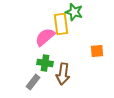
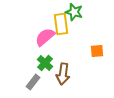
green cross: rotated 35 degrees clockwise
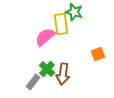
orange square: moved 1 px right, 3 px down; rotated 16 degrees counterclockwise
green cross: moved 2 px right, 6 px down
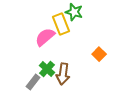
yellow rectangle: rotated 15 degrees counterclockwise
orange square: moved 1 px right; rotated 24 degrees counterclockwise
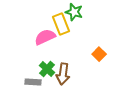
pink semicircle: rotated 15 degrees clockwise
gray rectangle: rotated 56 degrees clockwise
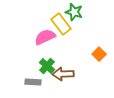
yellow rectangle: rotated 15 degrees counterclockwise
green cross: moved 3 px up
brown arrow: rotated 80 degrees clockwise
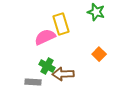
green star: moved 22 px right
yellow rectangle: rotated 20 degrees clockwise
green cross: rotated 14 degrees counterclockwise
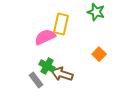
yellow rectangle: rotated 30 degrees clockwise
brown arrow: moved 1 px left; rotated 20 degrees clockwise
gray rectangle: moved 3 px right, 2 px up; rotated 49 degrees clockwise
